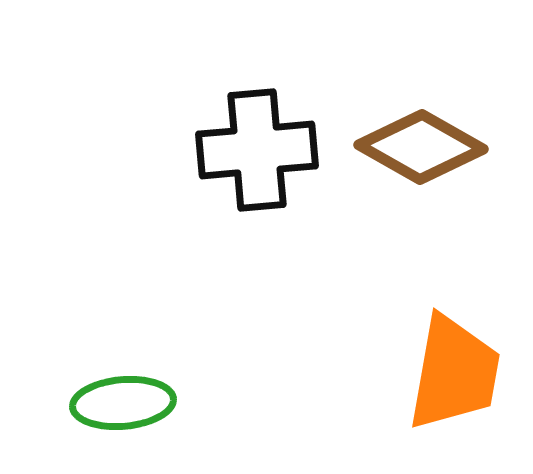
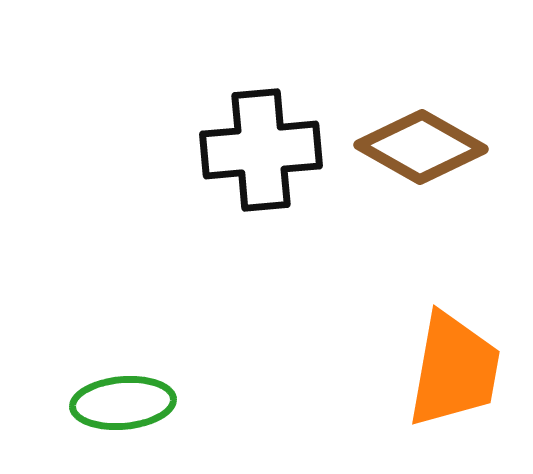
black cross: moved 4 px right
orange trapezoid: moved 3 px up
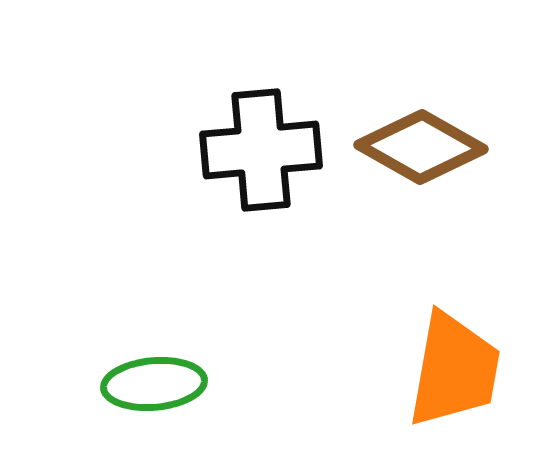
green ellipse: moved 31 px right, 19 px up
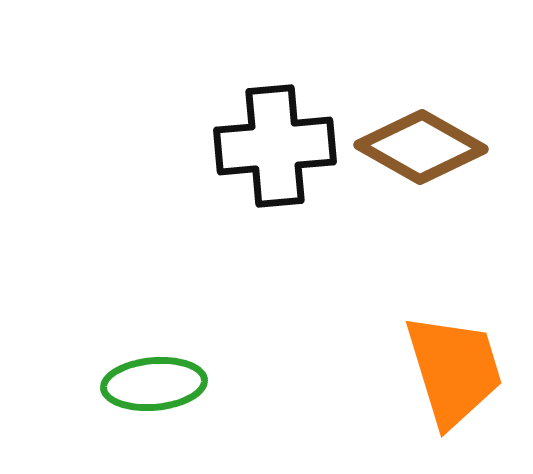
black cross: moved 14 px right, 4 px up
orange trapezoid: rotated 27 degrees counterclockwise
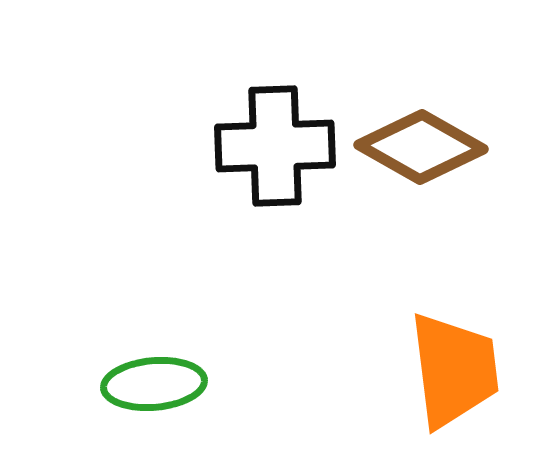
black cross: rotated 3 degrees clockwise
orange trapezoid: rotated 10 degrees clockwise
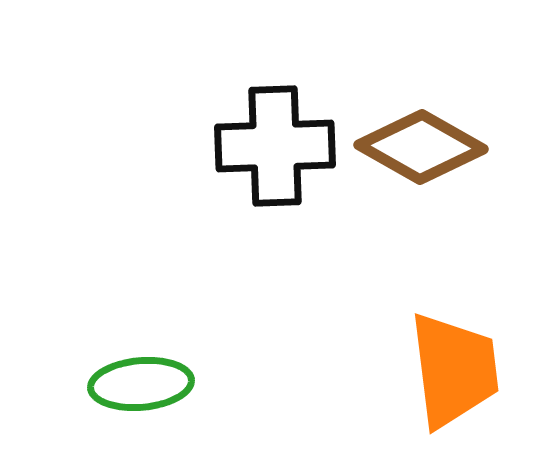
green ellipse: moved 13 px left
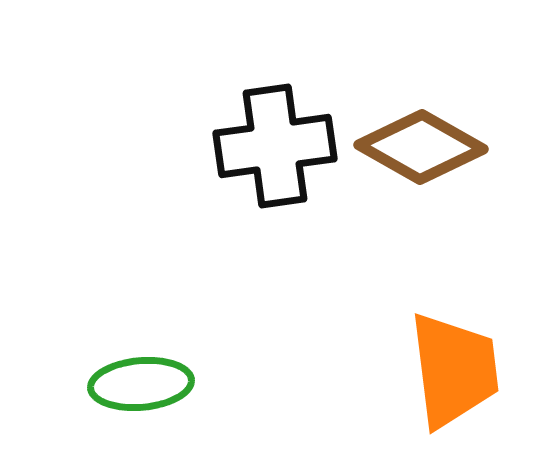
black cross: rotated 6 degrees counterclockwise
